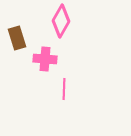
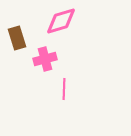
pink diamond: rotated 44 degrees clockwise
pink cross: rotated 20 degrees counterclockwise
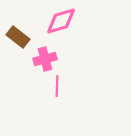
brown rectangle: moved 1 px right, 1 px up; rotated 35 degrees counterclockwise
pink line: moved 7 px left, 3 px up
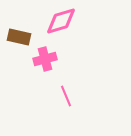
brown rectangle: moved 1 px right; rotated 25 degrees counterclockwise
pink line: moved 9 px right, 10 px down; rotated 25 degrees counterclockwise
